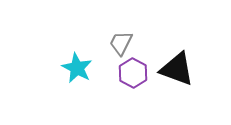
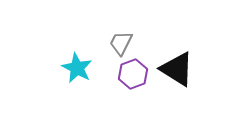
black triangle: rotated 12 degrees clockwise
purple hexagon: moved 1 px down; rotated 12 degrees clockwise
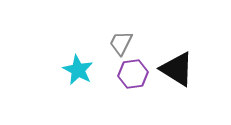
cyan star: moved 1 px right, 2 px down
purple hexagon: rotated 12 degrees clockwise
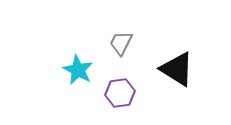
purple hexagon: moved 13 px left, 19 px down
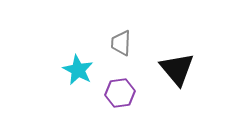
gray trapezoid: rotated 24 degrees counterclockwise
black triangle: rotated 18 degrees clockwise
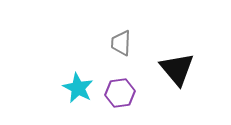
cyan star: moved 18 px down
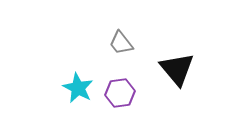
gray trapezoid: rotated 40 degrees counterclockwise
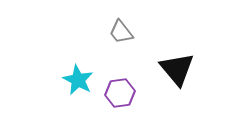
gray trapezoid: moved 11 px up
cyan star: moved 8 px up
